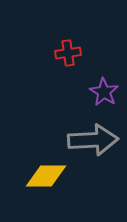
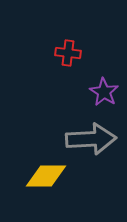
red cross: rotated 15 degrees clockwise
gray arrow: moved 2 px left, 1 px up
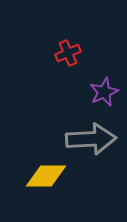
red cross: rotated 30 degrees counterclockwise
purple star: rotated 16 degrees clockwise
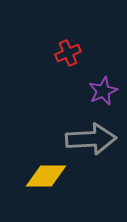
purple star: moved 1 px left, 1 px up
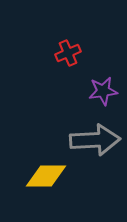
purple star: rotated 16 degrees clockwise
gray arrow: moved 4 px right, 1 px down
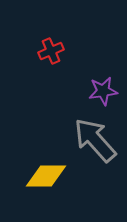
red cross: moved 17 px left, 2 px up
gray arrow: rotated 129 degrees counterclockwise
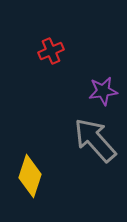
yellow diamond: moved 16 px left; rotated 72 degrees counterclockwise
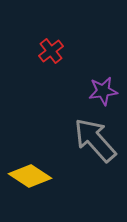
red cross: rotated 15 degrees counterclockwise
yellow diamond: rotated 75 degrees counterclockwise
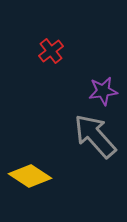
gray arrow: moved 4 px up
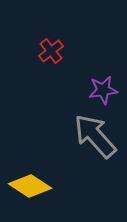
purple star: moved 1 px up
yellow diamond: moved 10 px down
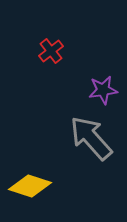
gray arrow: moved 4 px left, 2 px down
yellow diamond: rotated 15 degrees counterclockwise
